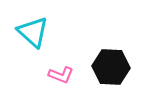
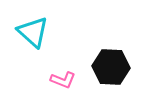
pink L-shape: moved 2 px right, 5 px down
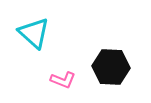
cyan triangle: moved 1 px right, 1 px down
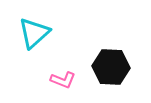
cyan triangle: rotated 36 degrees clockwise
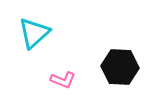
black hexagon: moved 9 px right
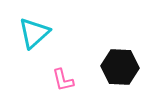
pink L-shape: rotated 55 degrees clockwise
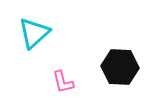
pink L-shape: moved 2 px down
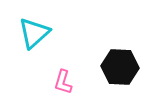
pink L-shape: rotated 30 degrees clockwise
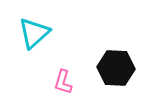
black hexagon: moved 4 px left, 1 px down
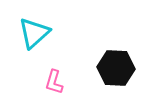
pink L-shape: moved 9 px left
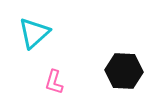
black hexagon: moved 8 px right, 3 px down
